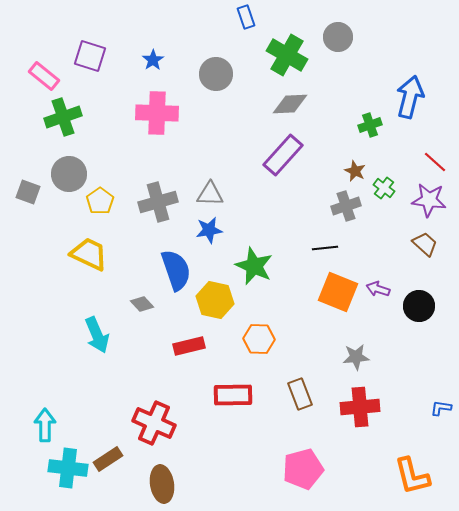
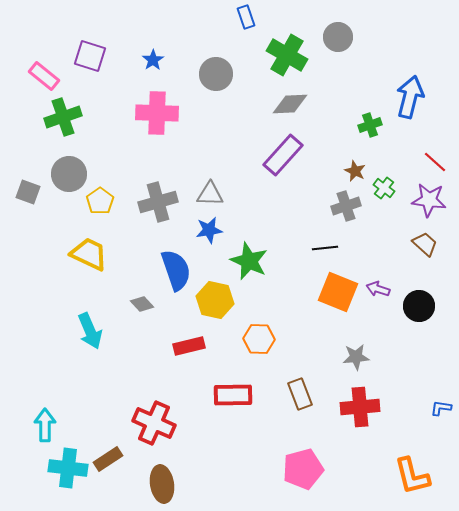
green star at (254, 266): moved 5 px left, 5 px up
cyan arrow at (97, 335): moved 7 px left, 4 px up
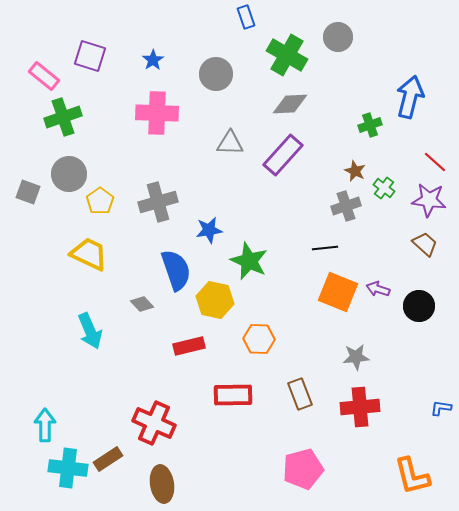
gray triangle at (210, 194): moved 20 px right, 51 px up
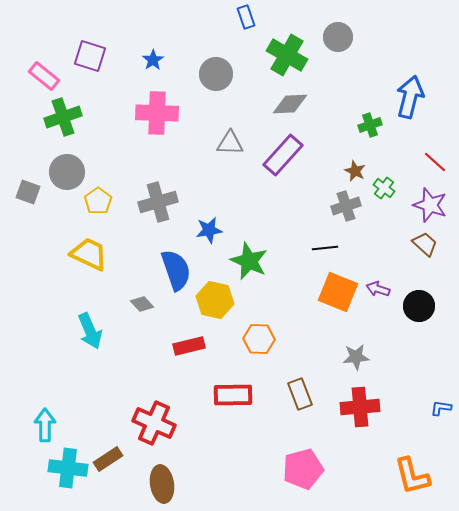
gray circle at (69, 174): moved 2 px left, 2 px up
purple star at (429, 200): moved 1 px right, 5 px down; rotated 12 degrees clockwise
yellow pentagon at (100, 201): moved 2 px left
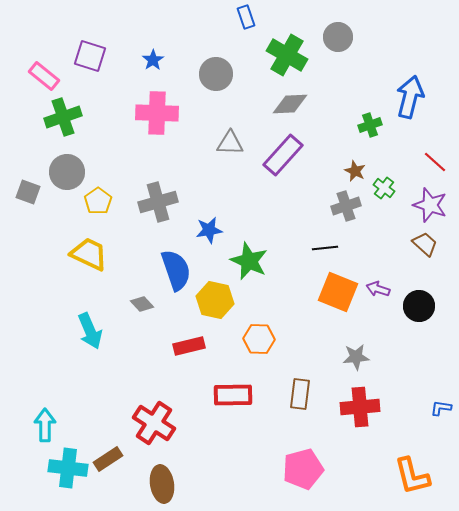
brown rectangle at (300, 394): rotated 28 degrees clockwise
red cross at (154, 423): rotated 9 degrees clockwise
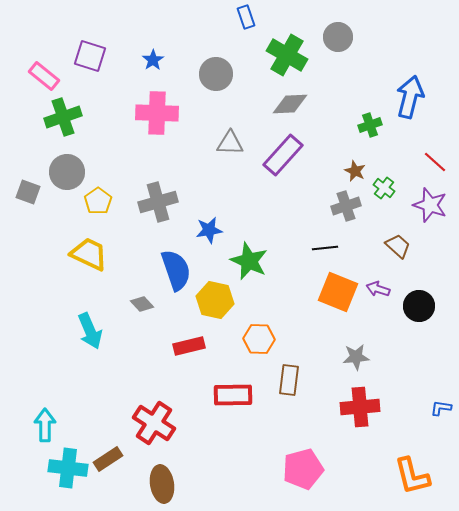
brown trapezoid at (425, 244): moved 27 px left, 2 px down
brown rectangle at (300, 394): moved 11 px left, 14 px up
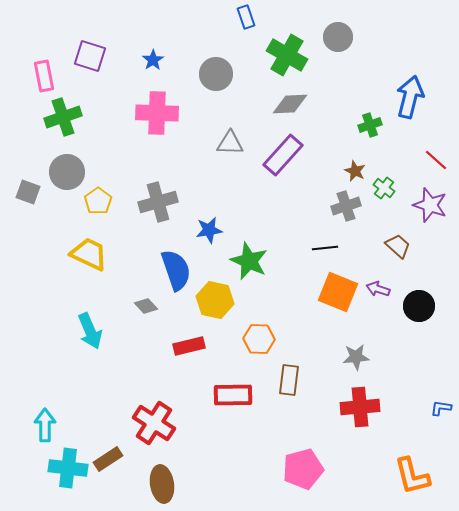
pink rectangle at (44, 76): rotated 40 degrees clockwise
red line at (435, 162): moved 1 px right, 2 px up
gray diamond at (142, 304): moved 4 px right, 2 px down
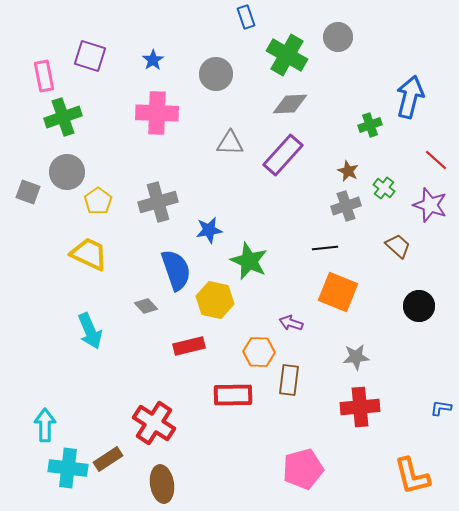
brown star at (355, 171): moved 7 px left
purple arrow at (378, 289): moved 87 px left, 34 px down
orange hexagon at (259, 339): moved 13 px down
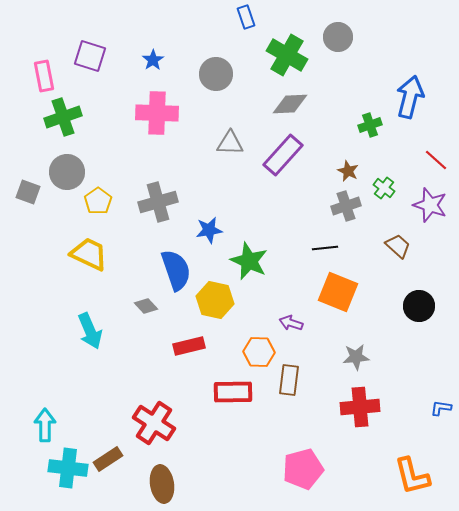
red rectangle at (233, 395): moved 3 px up
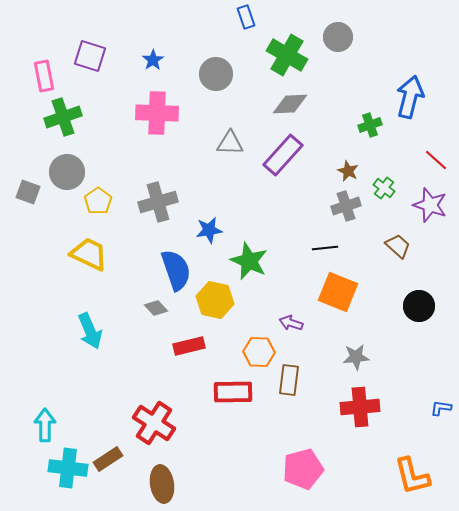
gray diamond at (146, 306): moved 10 px right, 2 px down
